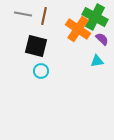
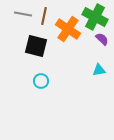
orange cross: moved 10 px left
cyan triangle: moved 2 px right, 9 px down
cyan circle: moved 10 px down
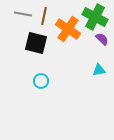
black square: moved 3 px up
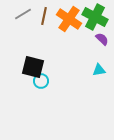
gray line: rotated 42 degrees counterclockwise
orange cross: moved 1 px right, 10 px up
black square: moved 3 px left, 24 px down
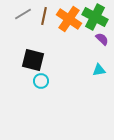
black square: moved 7 px up
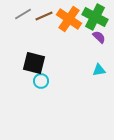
brown line: rotated 54 degrees clockwise
purple semicircle: moved 3 px left, 2 px up
black square: moved 1 px right, 3 px down
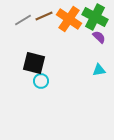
gray line: moved 6 px down
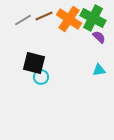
green cross: moved 2 px left, 1 px down
cyan circle: moved 4 px up
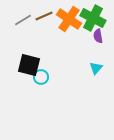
purple semicircle: moved 1 px left, 1 px up; rotated 144 degrees counterclockwise
black square: moved 5 px left, 2 px down
cyan triangle: moved 3 px left, 2 px up; rotated 40 degrees counterclockwise
